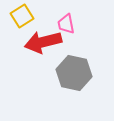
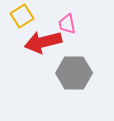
pink trapezoid: moved 1 px right
gray hexagon: rotated 12 degrees counterclockwise
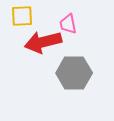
yellow square: rotated 30 degrees clockwise
pink trapezoid: moved 1 px right
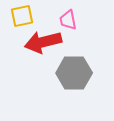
yellow square: rotated 10 degrees counterclockwise
pink trapezoid: moved 4 px up
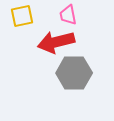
pink trapezoid: moved 5 px up
red arrow: moved 13 px right
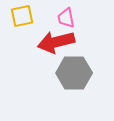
pink trapezoid: moved 2 px left, 3 px down
